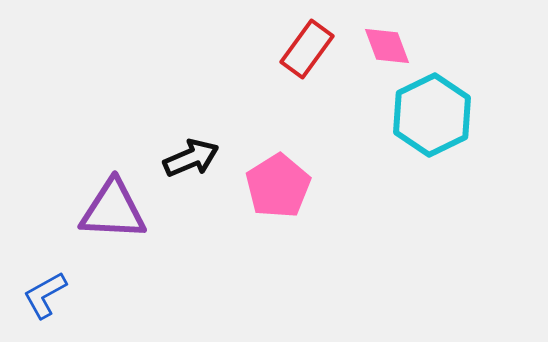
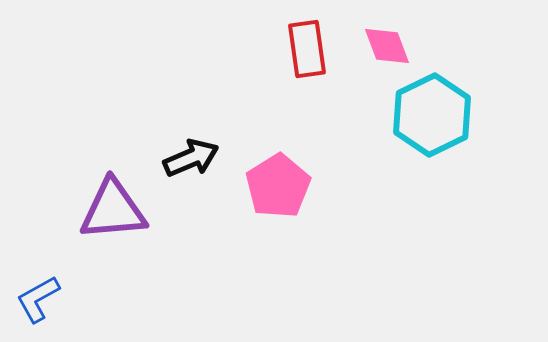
red rectangle: rotated 44 degrees counterclockwise
purple triangle: rotated 8 degrees counterclockwise
blue L-shape: moved 7 px left, 4 px down
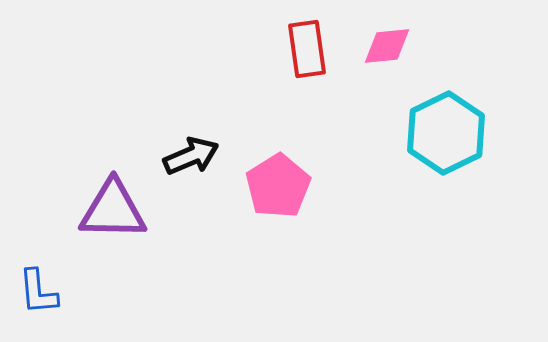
pink diamond: rotated 75 degrees counterclockwise
cyan hexagon: moved 14 px right, 18 px down
black arrow: moved 2 px up
purple triangle: rotated 6 degrees clockwise
blue L-shape: moved 7 px up; rotated 66 degrees counterclockwise
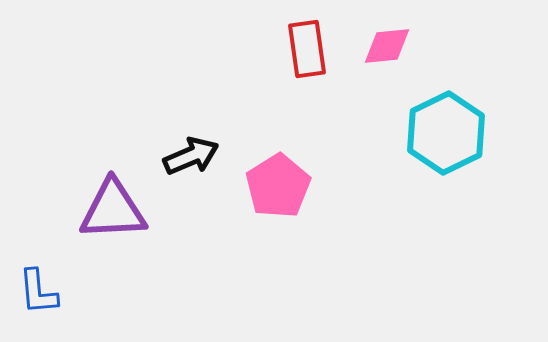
purple triangle: rotated 4 degrees counterclockwise
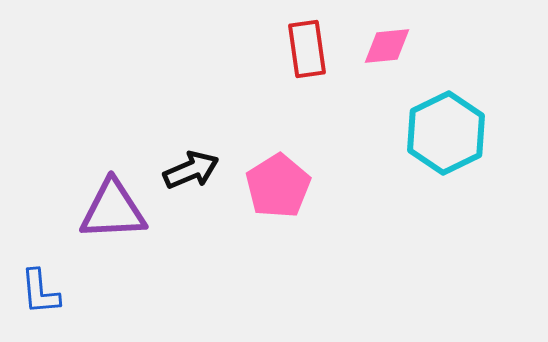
black arrow: moved 14 px down
blue L-shape: moved 2 px right
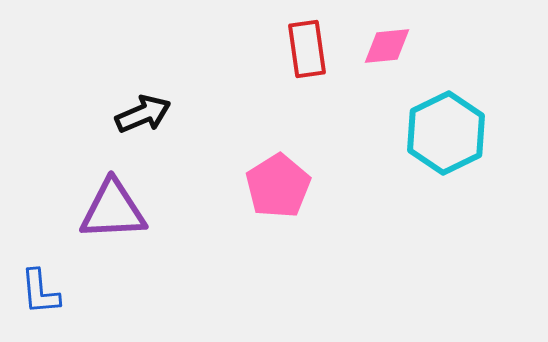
black arrow: moved 48 px left, 56 px up
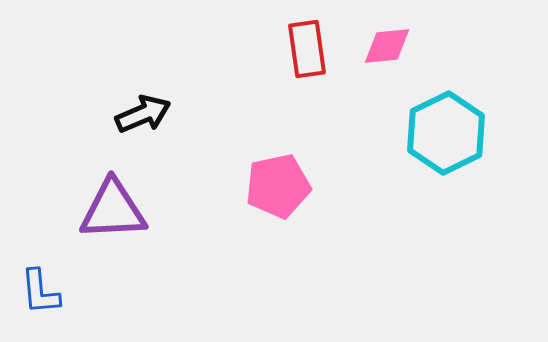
pink pentagon: rotated 20 degrees clockwise
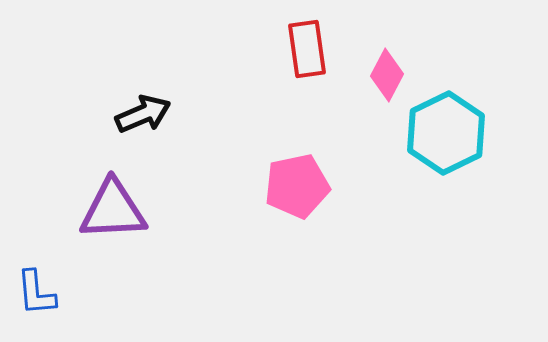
pink diamond: moved 29 px down; rotated 57 degrees counterclockwise
pink pentagon: moved 19 px right
blue L-shape: moved 4 px left, 1 px down
